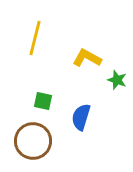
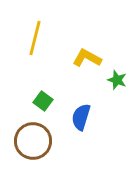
green square: rotated 24 degrees clockwise
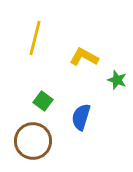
yellow L-shape: moved 3 px left, 1 px up
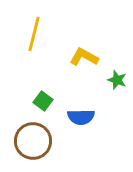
yellow line: moved 1 px left, 4 px up
blue semicircle: rotated 108 degrees counterclockwise
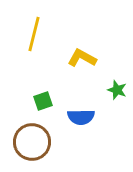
yellow L-shape: moved 2 px left, 1 px down
green star: moved 10 px down
green square: rotated 36 degrees clockwise
brown circle: moved 1 px left, 1 px down
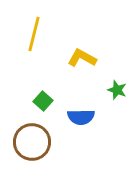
green square: rotated 30 degrees counterclockwise
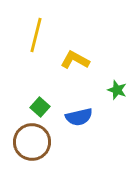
yellow line: moved 2 px right, 1 px down
yellow L-shape: moved 7 px left, 2 px down
green square: moved 3 px left, 6 px down
blue semicircle: moved 2 px left; rotated 12 degrees counterclockwise
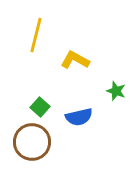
green star: moved 1 px left, 1 px down
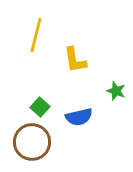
yellow L-shape: rotated 128 degrees counterclockwise
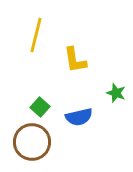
green star: moved 2 px down
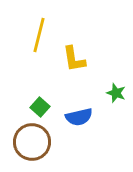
yellow line: moved 3 px right
yellow L-shape: moved 1 px left, 1 px up
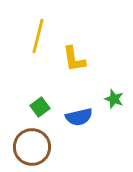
yellow line: moved 1 px left, 1 px down
green star: moved 2 px left, 6 px down
green square: rotated 12 degrees clockwise
brown circle: moved 5 px down
